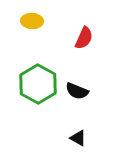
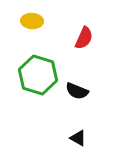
green hexagon: moved 9 px up; rotated 12 degrees counterclockwise
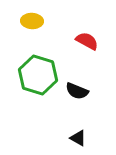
red semicircle: moved 3 px right, 3 px down; rotated 85 degrees counterclockwise
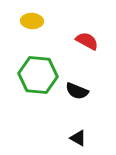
green hexagon: rotated 12 degrees counterclockwise
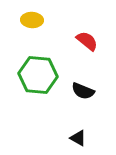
yellow ellipse: moved 1 px up
red semicircle: rotated 10 degrees clockwise
black semicircle: moved 6 px right
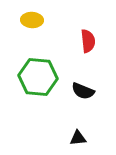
red semicircle: moved 1 px right; rotated 45 degrees clockwise
green hexagon: moved 2 px down
black triangle: rotated 36 degrees counterclockwise
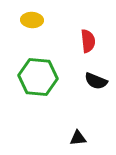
black semicircle: moved 13 px right, 10 px up
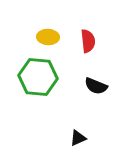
yellow ellipse: moved 16 px right, 17 px down
black semicircle: moved 5 px down
black triangle: rotated 18 degrees counterclockwise
